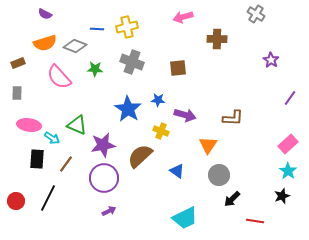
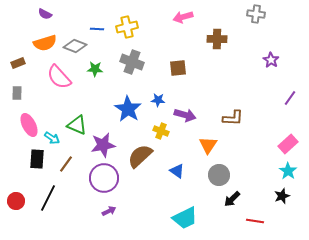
gray cross at (256, 14): rotated 24 degrees counterclockwise
pink ellipse at (29, 125): rotated 55 degrees clockwise
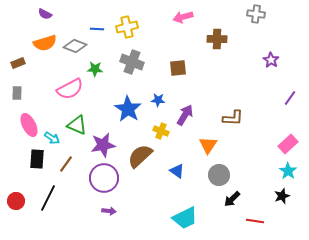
pink semicircle at (59, 77): moved 11 px right, 12 px down; rotated 76 degrees counterclockwise
purple arrow at (185, 115): rotated 75 degrees counterclockwise
purple arrow at (109, 211): rotated 32 degrees clockwise
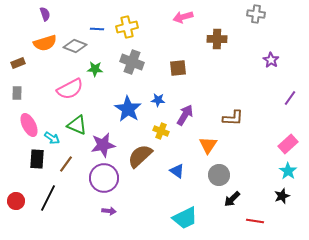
purple semicircle at (45, 14): rotated 136 degrees counterclockwise
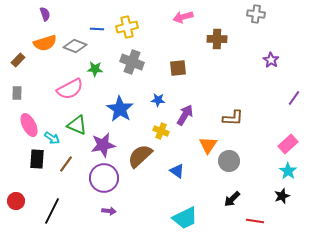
brown rectangle at (18, 63): moved 3 px up; rotated 24 degrees counterclockwise
purple line at (290, 98): moved 4 px right
blue star at (128, 109): moved 8 px left
gray circle at (219, 175): moved 10 px right, 14 px up
black line at (48, 198): moved 4 px right, 13 px down
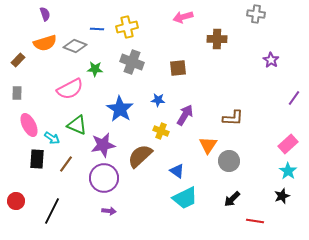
cyan trapezoid at (185, 218): moved 20 px up
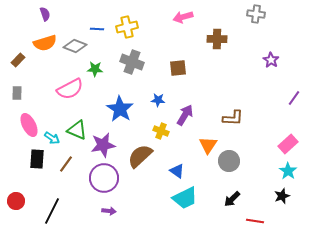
green triangle at (77, 125): moved 5 px down
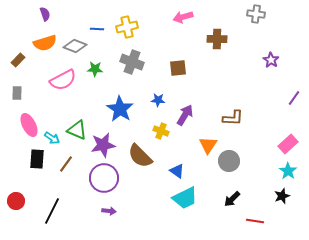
pink semicircle at (70, 89): moved 7 px left, 9 px up
brown semicircle at (140, 156): rotated 92 degrees counterclockwise
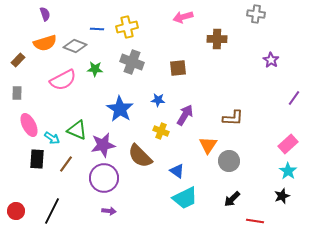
red circle at (16, 201): moved 10 px down
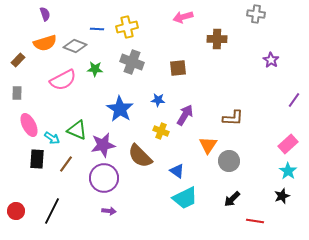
purple line at (294, 98): moved 2 px down
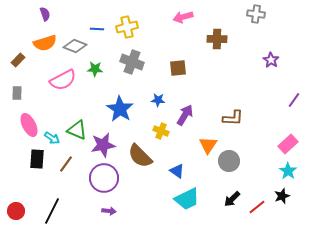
cyan trapezoid at (185, 198): moved 2 px right, 1 px down
red line at (255, 221): moved 2 px right, 14 px up; rotated 48 degrees counterclockwise
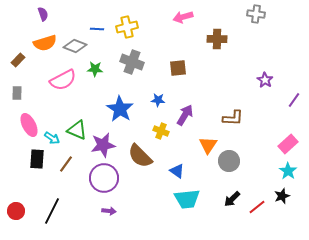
purple semicircle at (45, 14): moved 2 px left
purple star at (271, 60): moved 6 px left, 20 px down
cyan trapezoid at (187, 199): rotated 20 degrees clockwise
